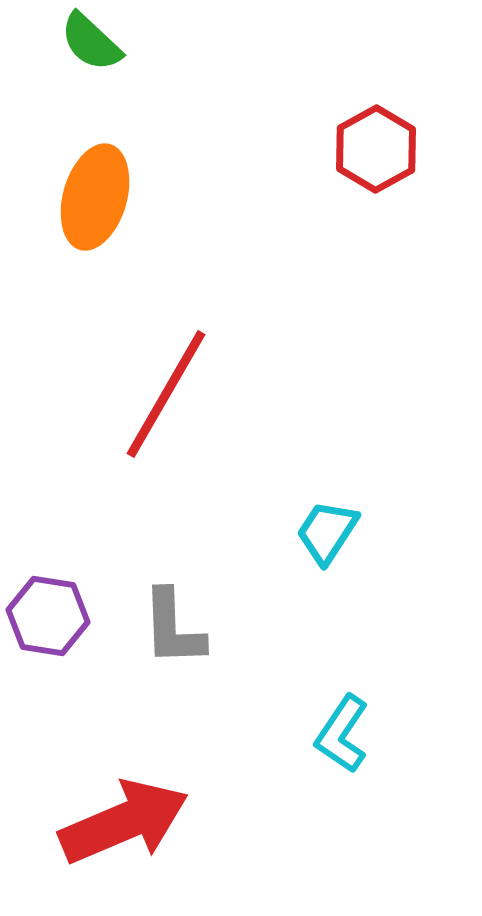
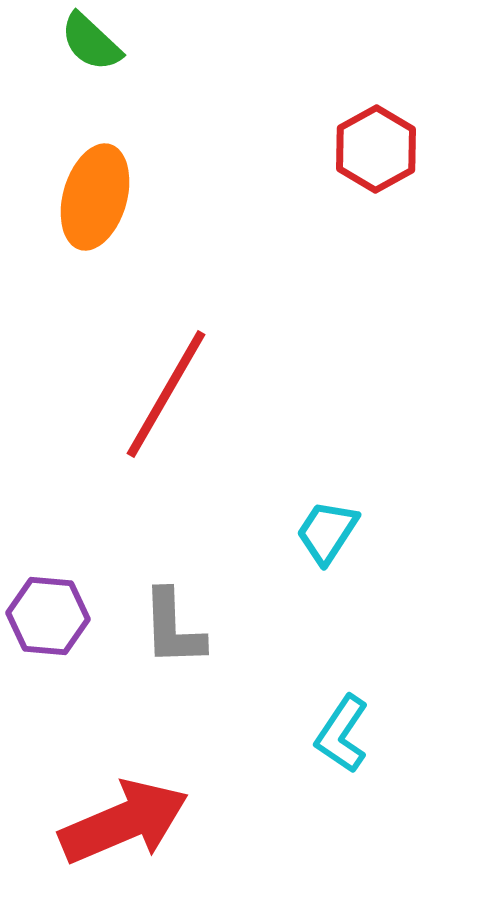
purple hexagon: rotated 4 degrees counterclockwise
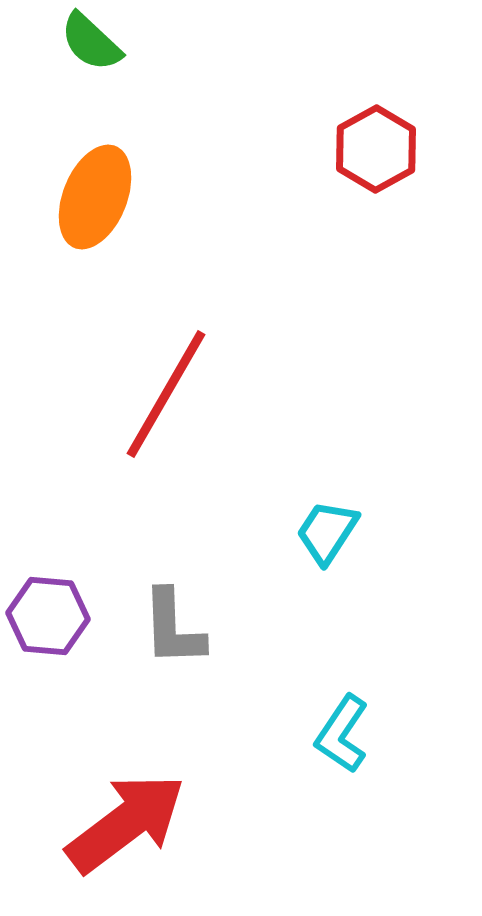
orange ellipse: rotated 6 degrees clockwise
red arrow: moved 2 px right, 1 px down; rotated 14 degrees counterclockwise
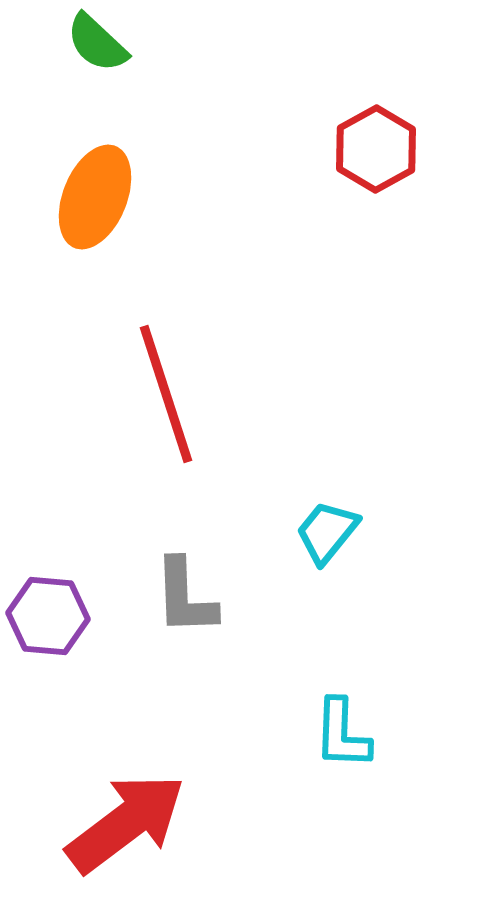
green semicircle: moved 6 px right, 1 px down
red line: rotated 48 degrees counterclockwise
cyan trapezoid: rotated 6 degrees clockwise
gray L-shape: moved 12 px right, 31 px up
cyan L-shape: rotated 32 degrees counterclockwise
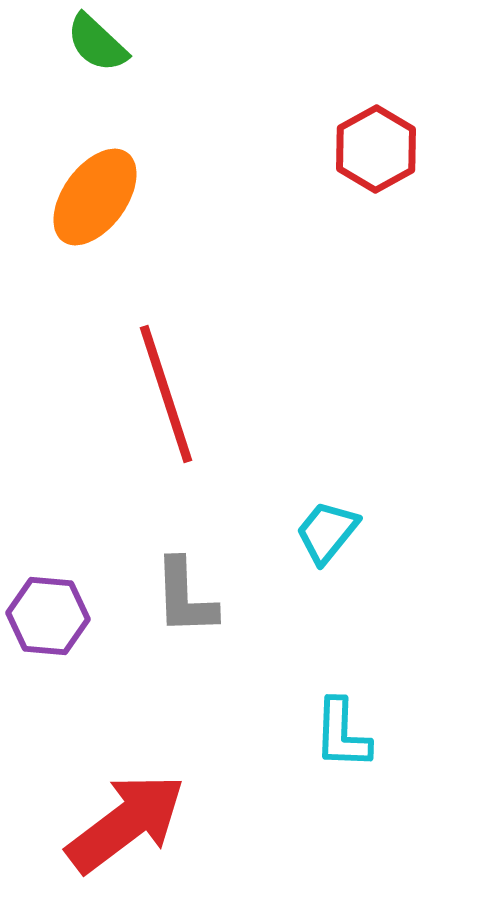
orange ellipse: rotated 14 degrees clockwise
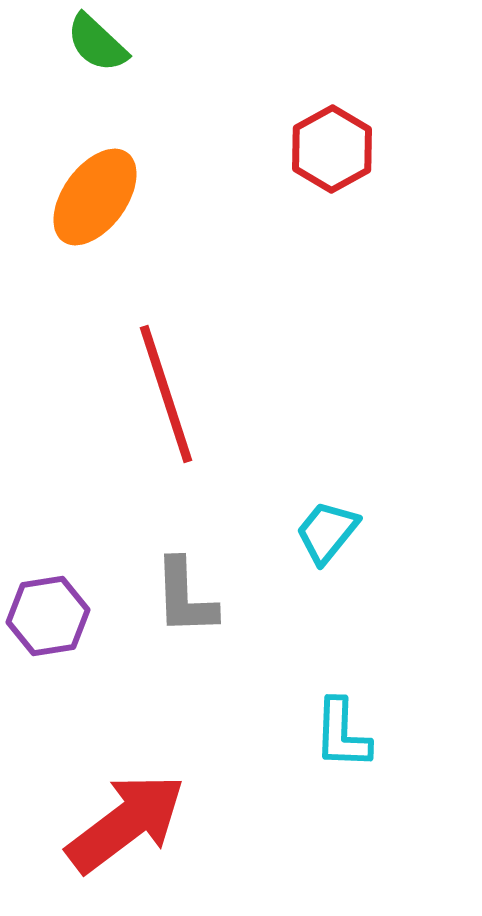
red hexagon: moved 44 px left
purple hexagon: rotated 14 degrees counterclockwise
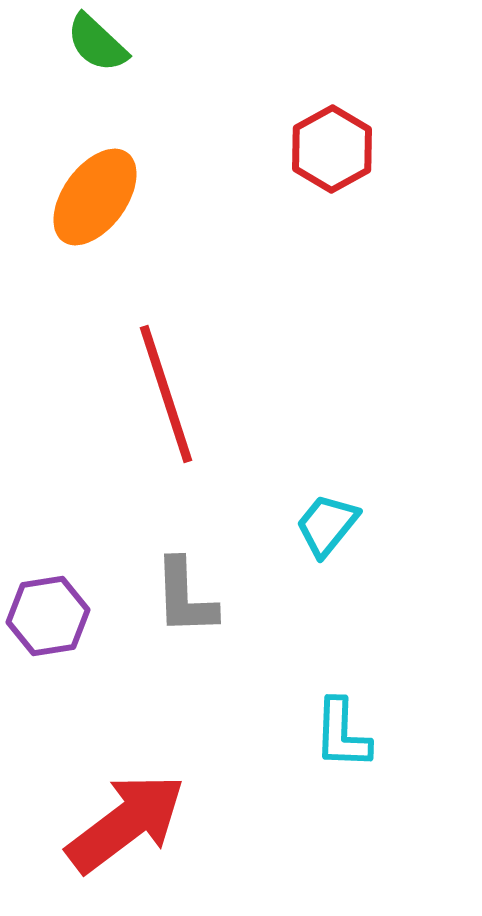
cyan trapezoid: moved 7 px up
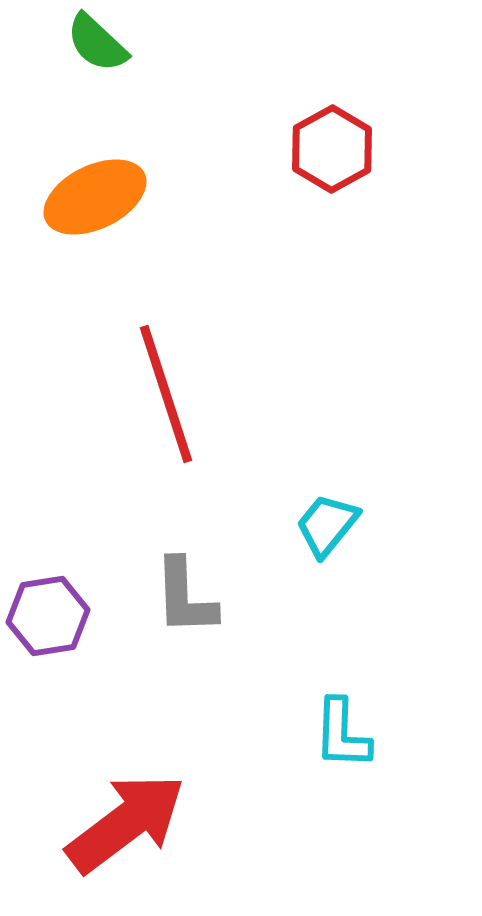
orange ellipse: rotated 28 degrees clockwise
